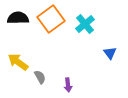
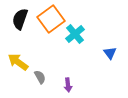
black semicircle: moved 2 px right, 1 px down; rotated 70 degrees counterclockwise
cyan cross: moved 10 px left, 10 px down
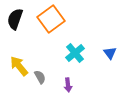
black semicircle: moved 5 px left
cyan cross: moved 19 px down
yellow arrow: moved 1 px right, 4 px down; rotated 15 degrees clockwise
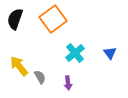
orange square: moved 2 px right
purple arrow: moved 2 px up
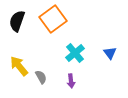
black semicircle: moved 2 px right, 2 px down
gray semicircle: moved 1 px right
purple arrow: moved 3 px right, 2 px up
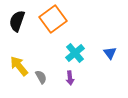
purple arrow: moved 1 px left, 3 px up
